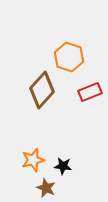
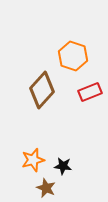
orange hexagon: moved 4 px right, 1 px up
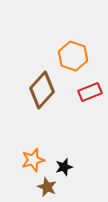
black star: moved 1 px right, 1 px down; rotated 24 degrees counterclockwise
brown star: moved 1 px right, 1 px up
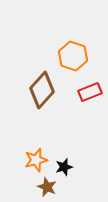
orange star: moved 3 px right
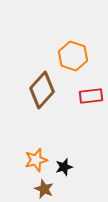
red rectangle: moved 1 px right, 4 px down; rotated 15 degrees clockwise
brown star: moved 3 px left, 2 px down
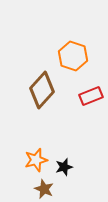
red rectangle: rotated 15 degrees counterclockwise
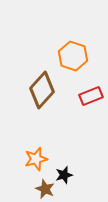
orange star: moved 1 px up
black star: moved 8 px down
brown star: moved 1 px right
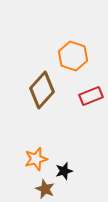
black star: moved 4 px up
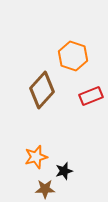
orange star: moved 2 px up
brown star: rotated 24 degrees counterclockwise
